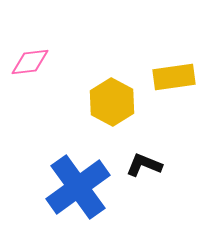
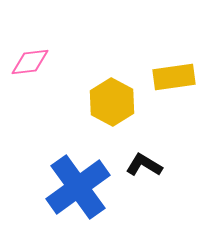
black L-shape: rotated 9 degrees clockwise
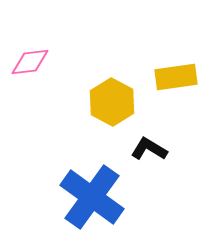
yellow rectangle: moved 2 px right
black L-shape: moved 5 px right, 16 px up
blue cross: moved 14 px right, 10 px down; rotated 18 degrees counterclockwise
